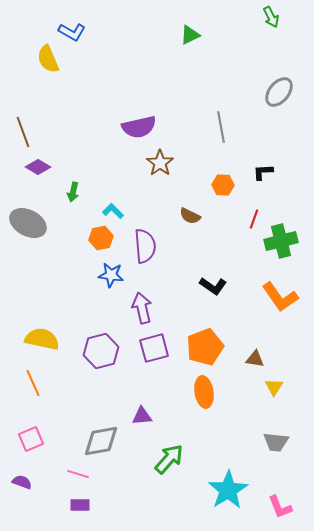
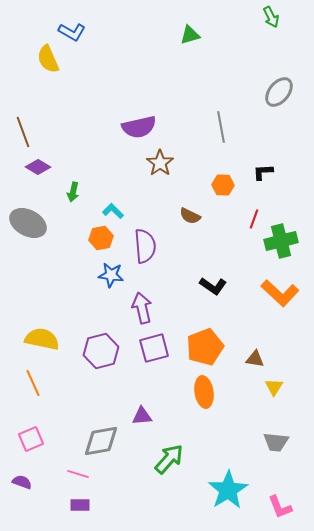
green triangle at (190, 35): rotated 10 degrees clockwise
orange L-shape at (280, 297): moved 4 px up; rotated 12 degrees counterclockwise
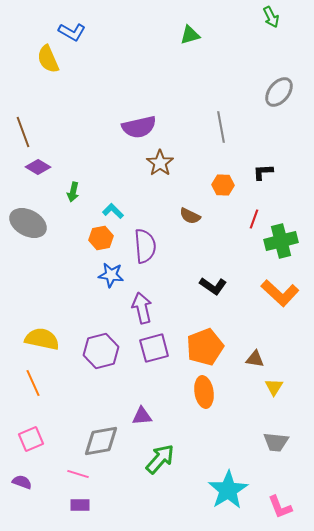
green arrow at (169, 459): moved 9 px left
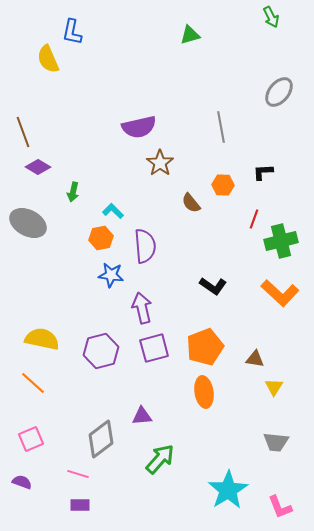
blue L-shape at (72, 32): rotated 72 degrees clockwise
brown semicircle at (190, 216): moved 1 px right, 13 px up; rotated 25 degrees clockwise
orange line at (33, 383): rotated 24 degrees counterclockwise
gray diamond at (101, 441): moved 2 px up; rotated 27 degrees counterclockwise
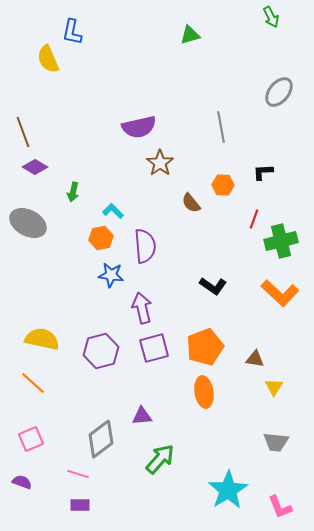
purple diamond at (38, 167): moved 3 px left
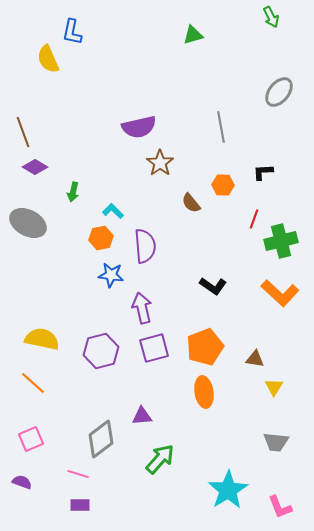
green triangle at (190, 35): moved 3 px right
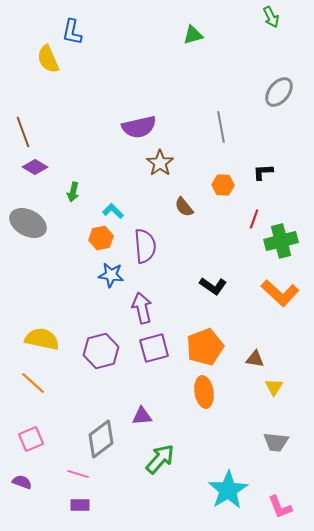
brown semicircle at (191, 203): moved 7 px left, 4 px down
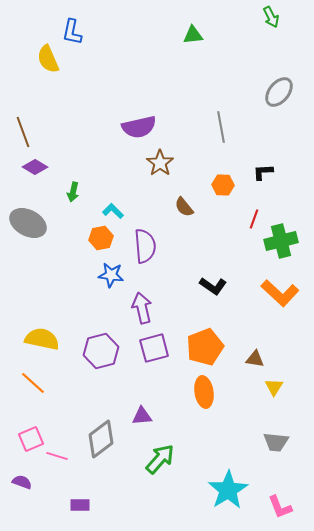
green triangle at (193, 35): rotated 10 degrees clockwise
pink line at (78, 474): moved 21 px left, 18 px up
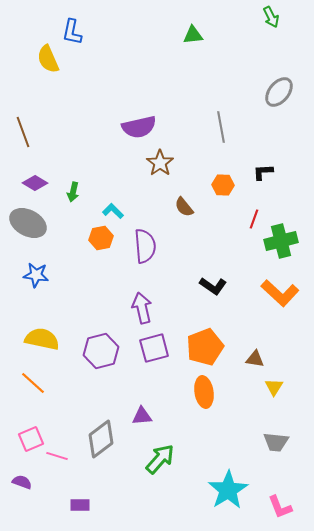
purple diamond at (35, 167): moved 16 px down
blue star at (111, 275): moved 75 px left
